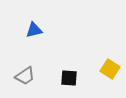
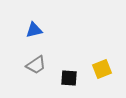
yellow square: moved 8 px left; rotated 36 degrees clockwise
gray trapezoid: moved 11 px right, 11 px up
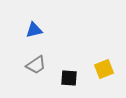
yellow square: moved 2 px right
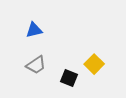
yellow square: moved 10 px left, 5 px up; rotated 24 degrees counterclockwise
black square: rotated 18 degrees clockwise
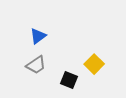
blue triangle: moved 4 px right, 6 px down; rotated 24 degrees counterclockwise
black square: moved 2 px down
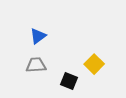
gray trapezoid: rotated 150 degrees counterclockwise
black square: moved 1 px down
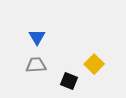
blue triangle: moved 1 px left, 1 px down; rotated 24 degrees counterclockwise
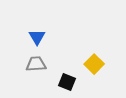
gray trapezoid: moved 1 px up
black square: moved 2 px left, 1 px down
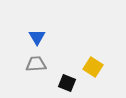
yellow square: moved 1 px left, 3 px down; rotated 12 degrees counterclockwise
black square: moved 1 px down
